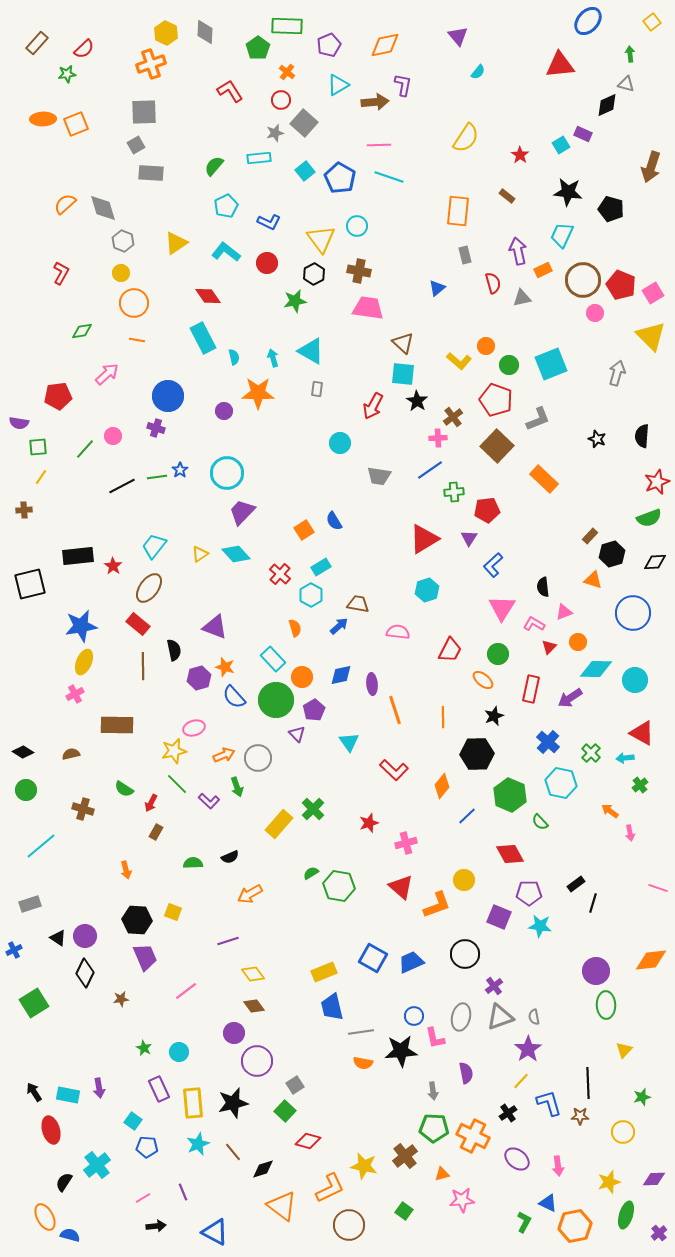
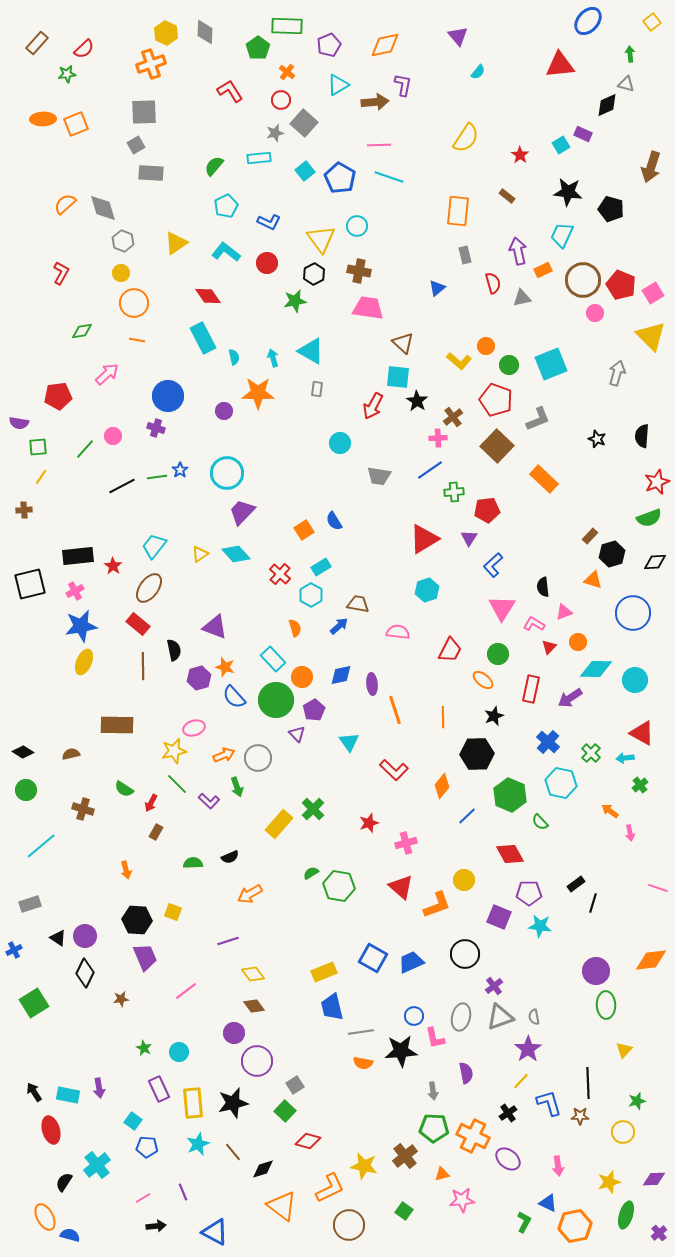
cyan square at (403, 374): moved 5 px left, 3 px down
pink cross at (75, 694): moved 103 px up
green star at (642, 1097): moved 5 px left, 4 px down
purple ellipse at (517, 1159): moved 9 px left
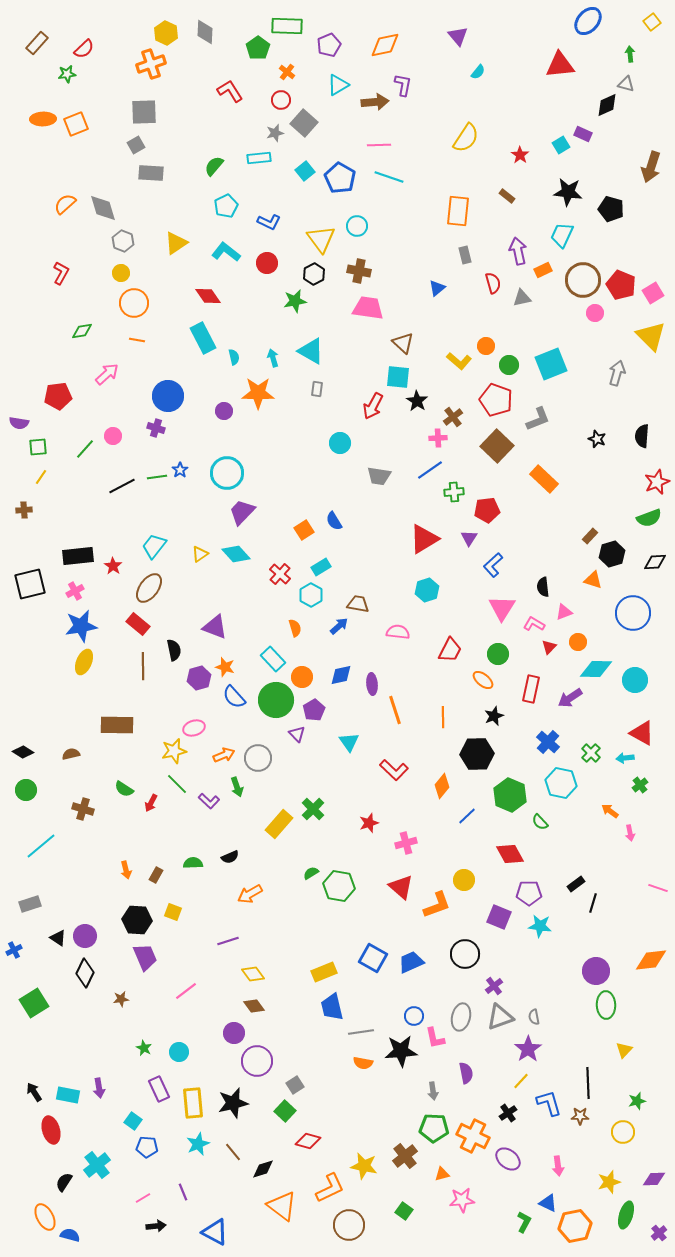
brown rectangle at (156, 832): moved 43 px down
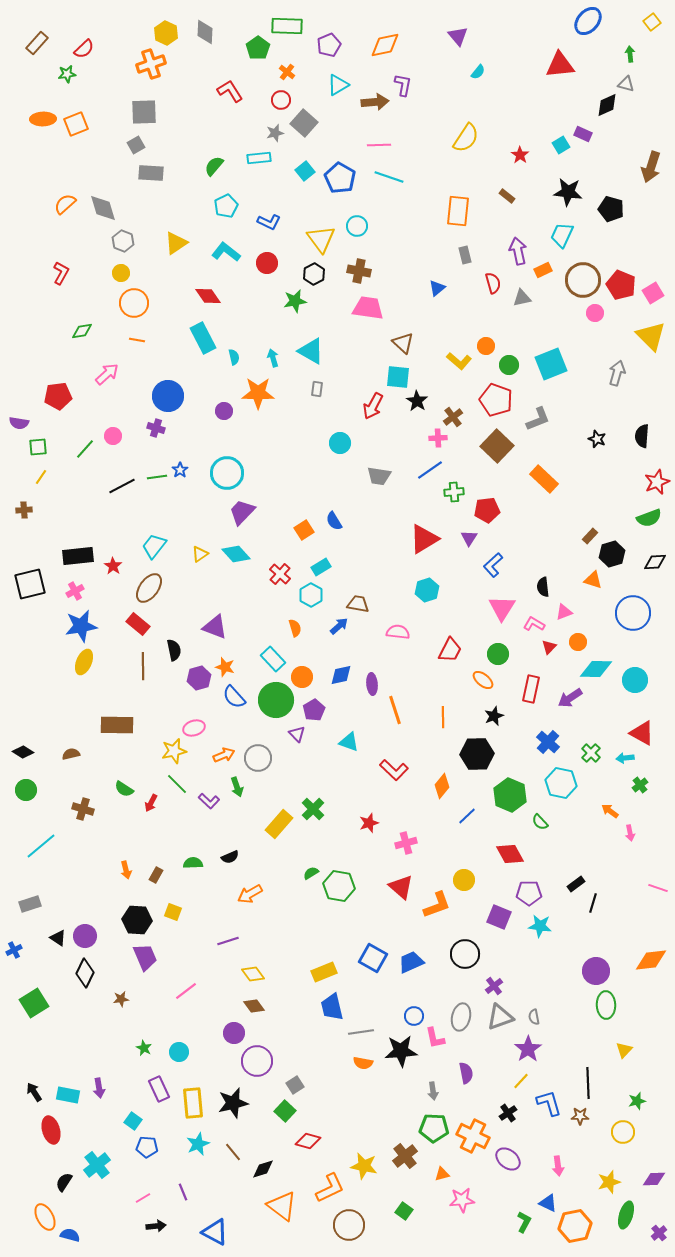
cyan triangle at (349, 742): rotated 35 degrees counterclockwise
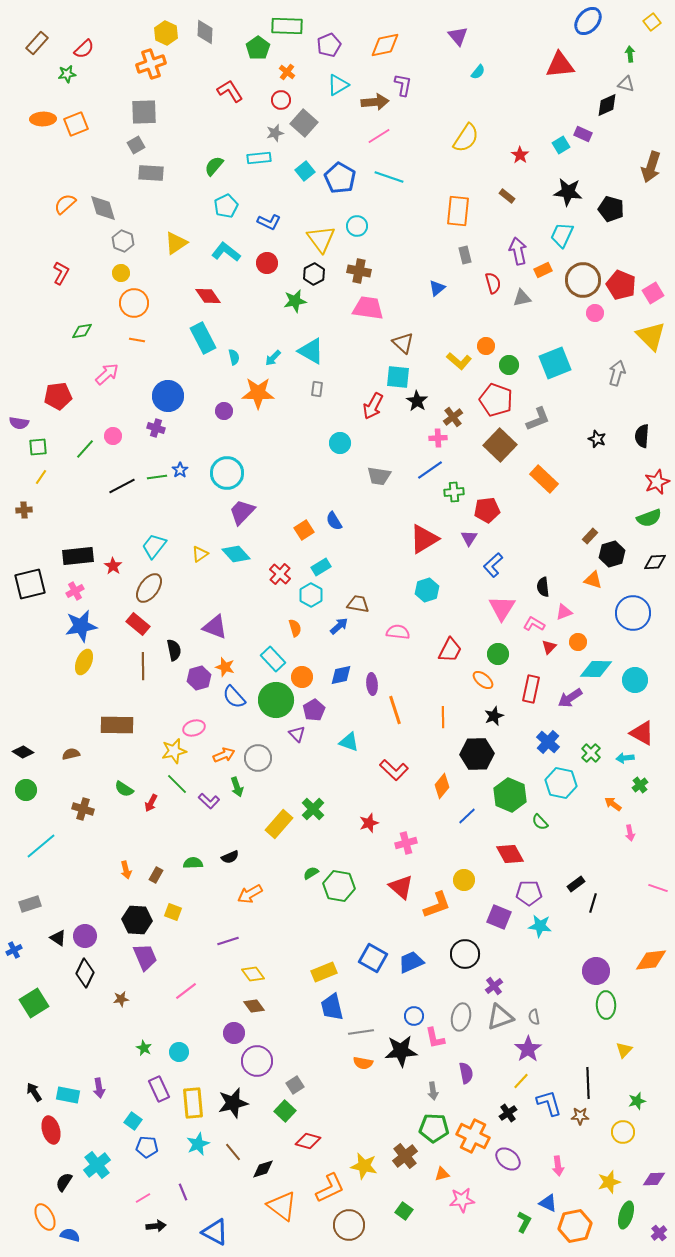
pink line at (379, 145): moved 9 px up; rotated 30 degrees counterclockwise
cyan arrow at (273, 358): rotated 120 degrees counterclockwise
cyan square at (551, 364): moved 4 px right, 1 px up
brown square at (497, 446): moved 3 px right, 1 px up
orange arrow at (610, 811): moved 3 px right, 7 px up
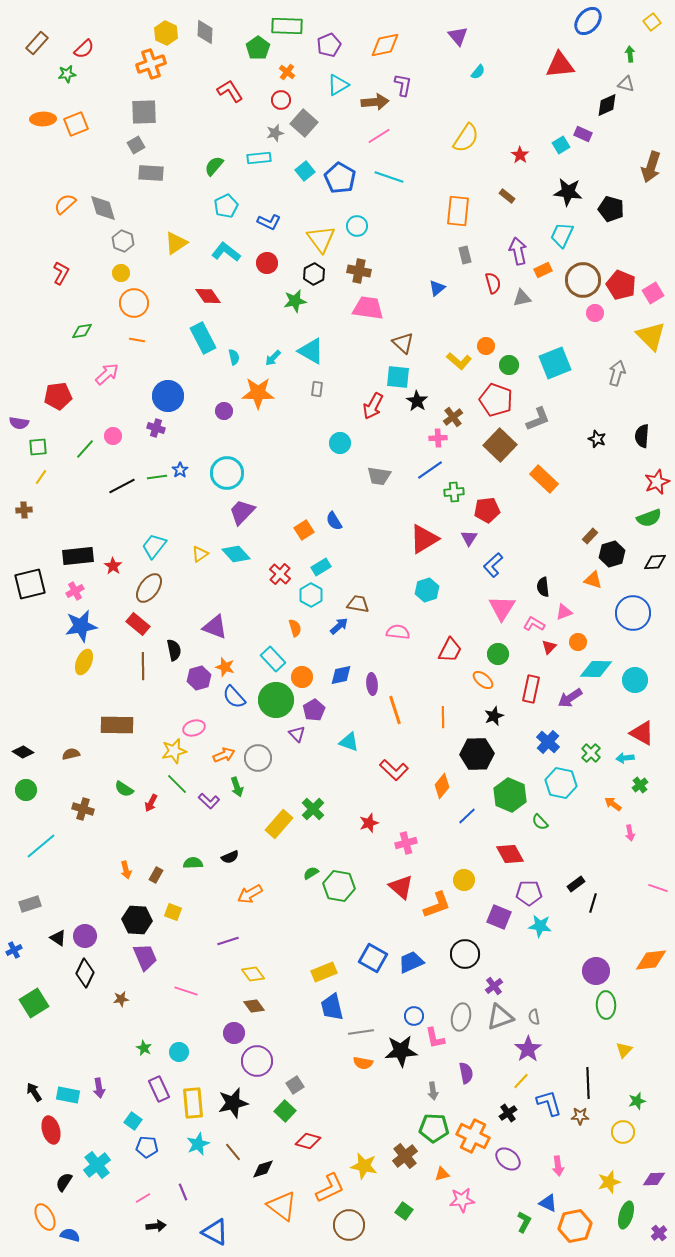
pink line at (186, 991): rotated 55 degrees clockwise
